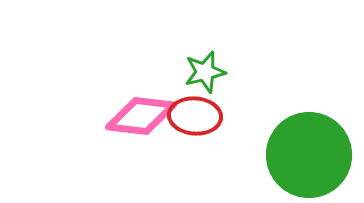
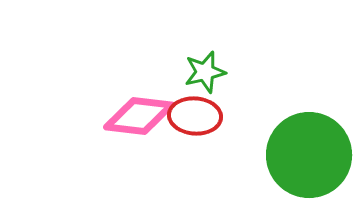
pink diamond: moved 2 px left
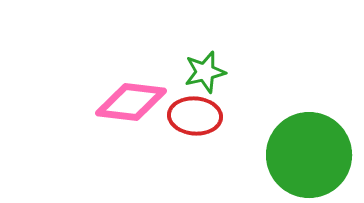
pink diamond: moved 8 px left, 14 px up
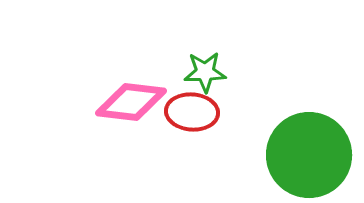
green star: rotated 12 degrees clockwise
red ellipse: moved 3 px left, 4 px up
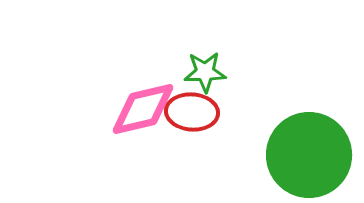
pink diamond: moved 12 px right, 7 px down; rotated 20 degrees counterclockwise
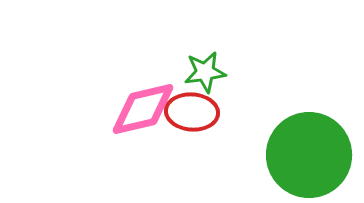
green star: rotated 6 degrees counterclockwise
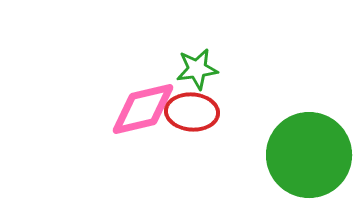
green star: moved 8 px left, 3 px up
